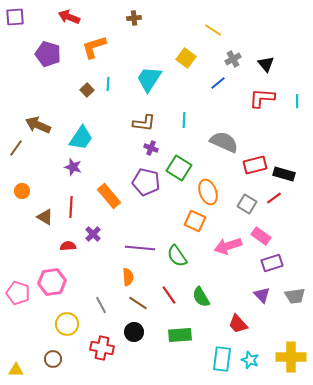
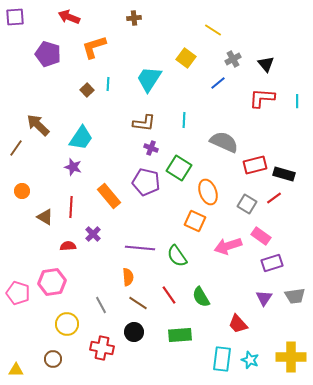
brown arrow at (38, 125): rotated 20 degrees clockwise
purple triangle at (262, 295): moved 2 px right, 3 px down; rotated 18 degrees clockwise
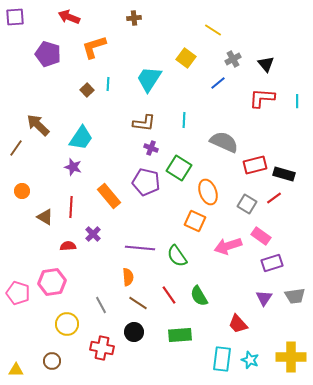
green semicircle at (201, 297): moved 2 px left, 1 px up
brown circle at (53, 359): moved 1 px left, 2 px down
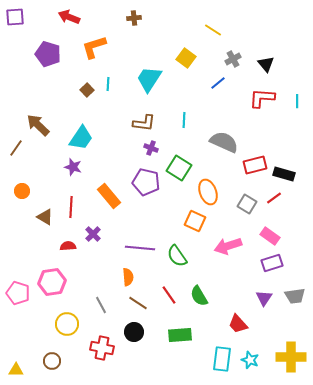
pink rectangle at (261, 236): moved 9 px right
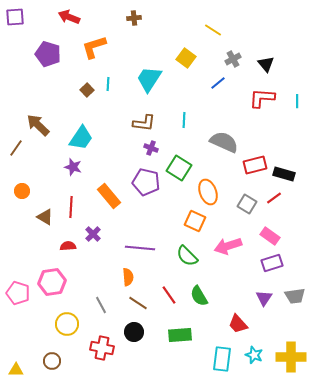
green semicircle at (177, 256): moved 10 px right; rotated 10 degrees counterclockwise
cyan star at (250, 360): moved 4 px right, 5 px up
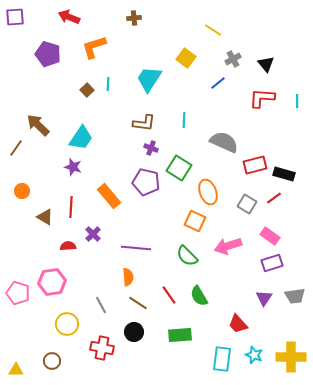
purple line at (140, 248): moved 4 px left
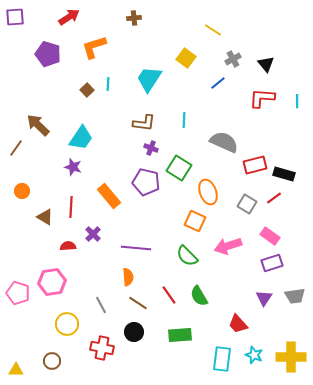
red arrow at (69, 17): rotated 125 degrees clockwise
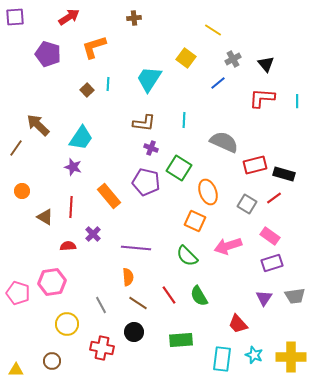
green rectangle at (180, 335): moved 1 px right, 5 px down
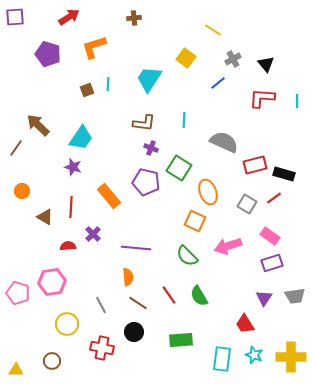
brown square at (87, 90): rotated 24 degrees clockwise
red trapezoid at (238, 324): moved 7 px right; rotated 10 degrees clockwise
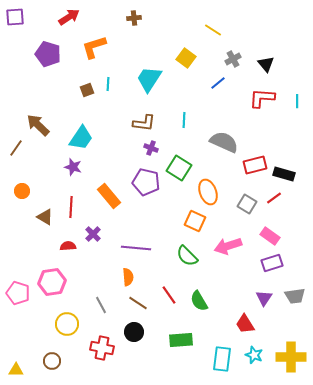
green semicircle at (199, 296): moved 5 px down
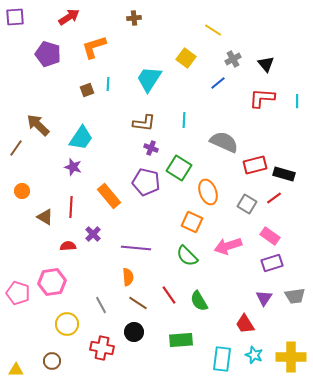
orange square at (195, 221): moved 3 px left, 1 px down
